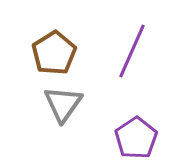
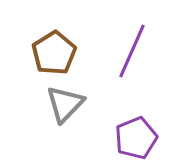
gray triangle: moved 2 px right; rotated 9 degrees clockwise
purple pentagon: rotated 12 degrees clockwise
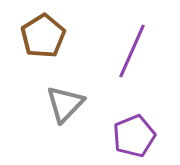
brown pentagon: moved 11 px left, 17 px up
purple pentagon: moved 2 px left, 2 px up
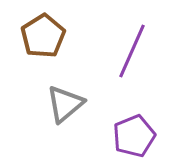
gray triangle: rotated 6 degrees clockwise
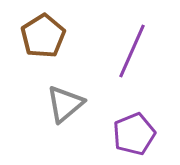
purple pentagon: moved 2 px up
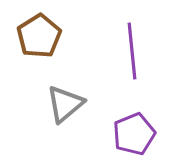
brown pentagon: moved 4 px left
purple line: rotated 30 degrees counterclockwise
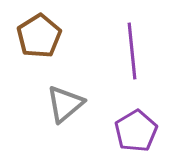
purple pentagon: moved 2 px right, 3 px up; rotated 9 degrees counterclockwise
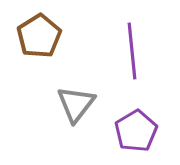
gray triangle: moved 11 px right; rotated 12 degrees counterclockwise
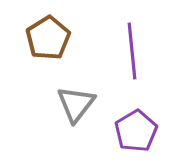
brown pentagon: moved 9 px right, 2 px down
